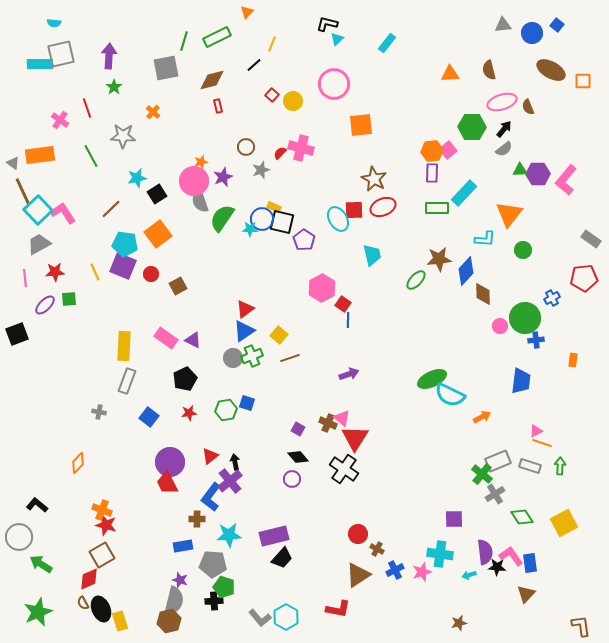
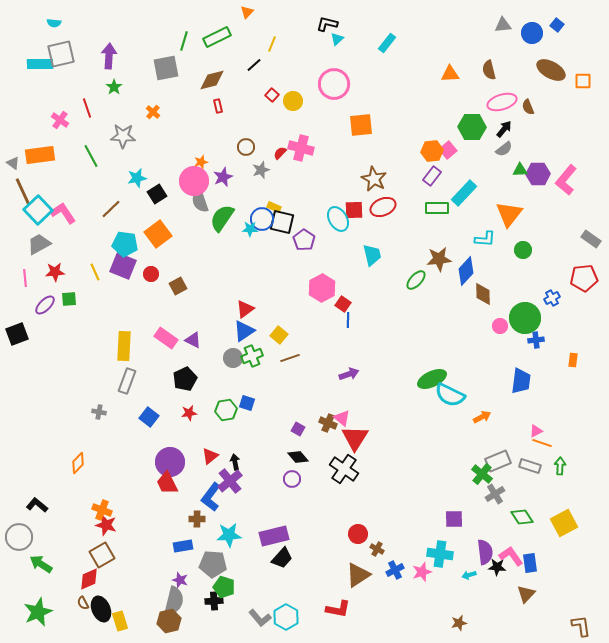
purple rectangle at (432, 173): moved 3 px down; rotated 36 degrees clockwise
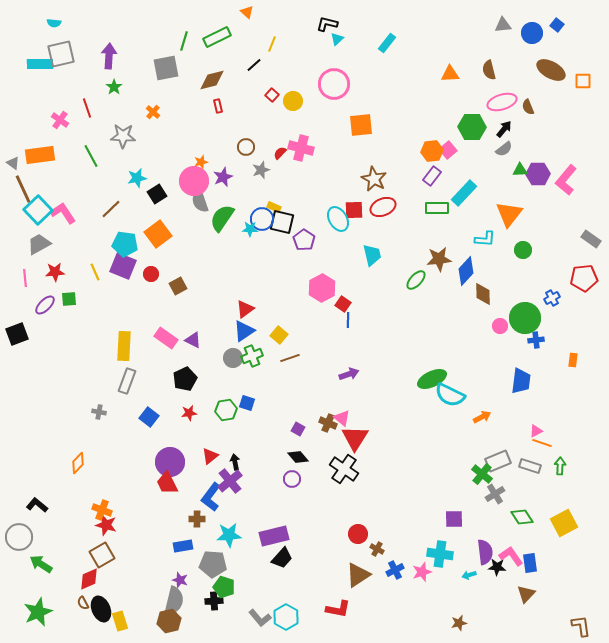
orange triangle at (247, 12): rotated 32 degrees counterclockwise
brown line at (23, 192): moved 3 px up
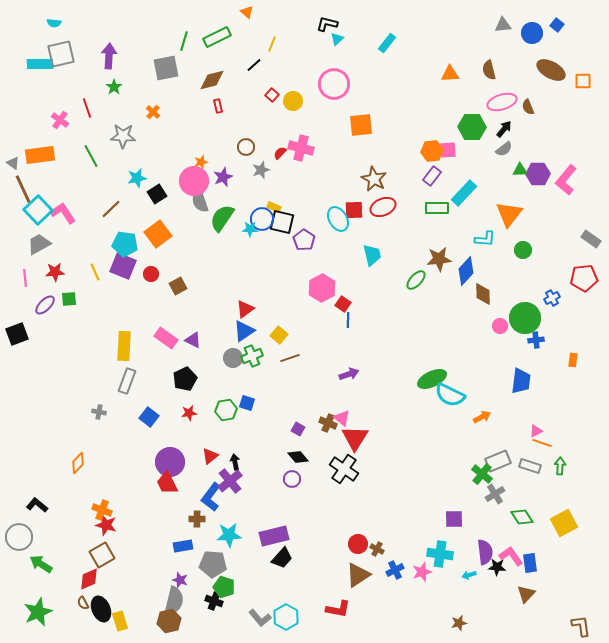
pink square at (448, 150): rotated 36 degrees clockwise
red circle at (358, 534): moved 10 px down
black cross at (214, 601): rotated 24 degrees clockwise
